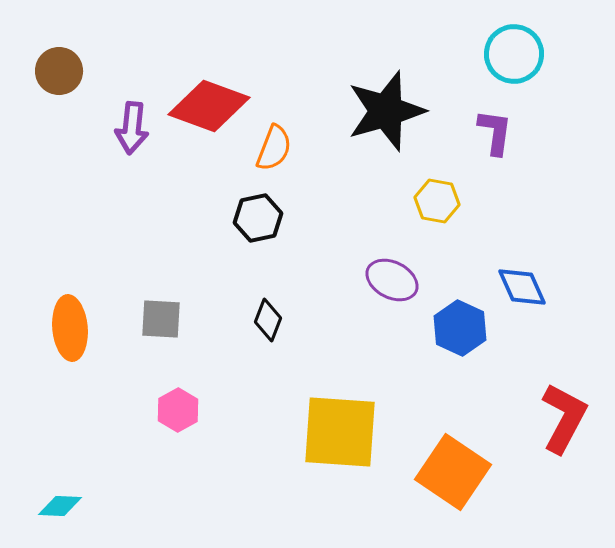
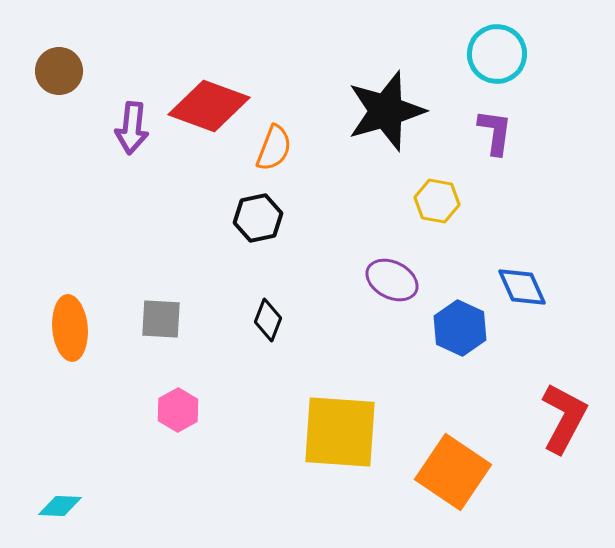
cyan circle: moved 17 px left
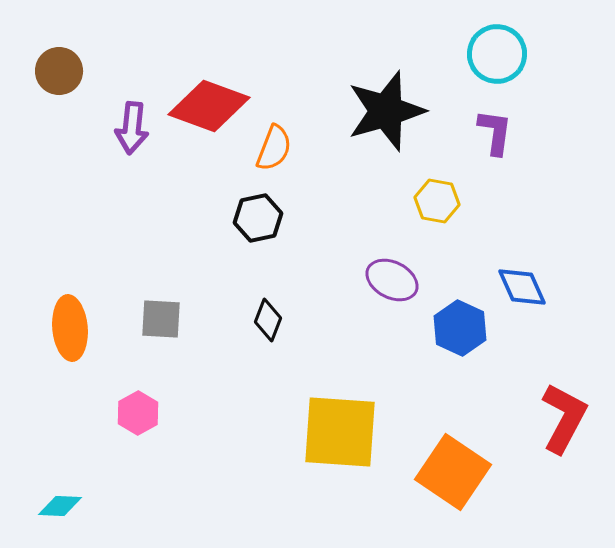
pink hexagon: moved 40 px left, 3 px down
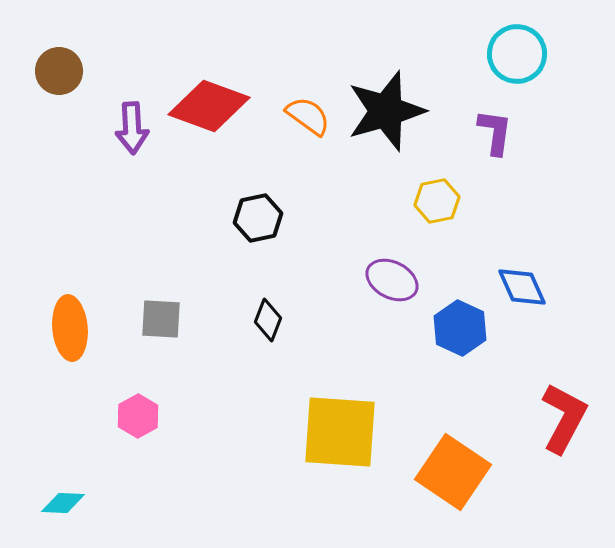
cyan circle: moved 20 px right
purple arrow: rotated 9 degrees counterclockwise
orange semicircle: moved 34 px right, 32 px up; rotated 75 degrees counterclockwise
yellow hexagon: rotated 21 degrees counterclockwise
pink hexagon: moved 3 px down
cyan diamond: moved 3 px right, 3 px up
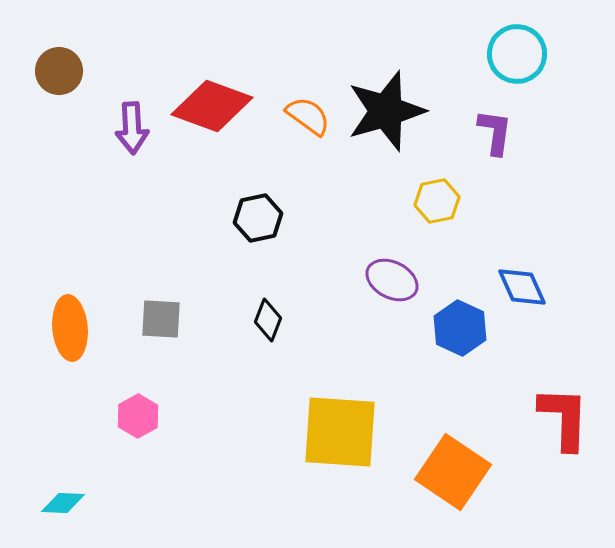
red diamond: moved 3 px right
red L-shape: rotated 26 degrees counterclockwise
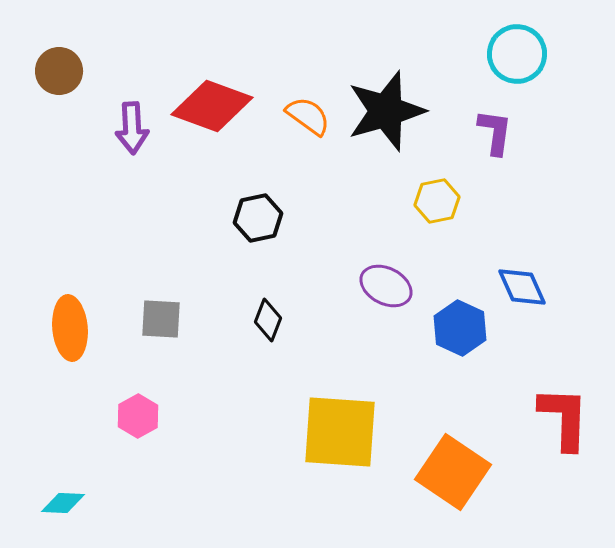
purple ellipse: moved 6 px left, 6 px down
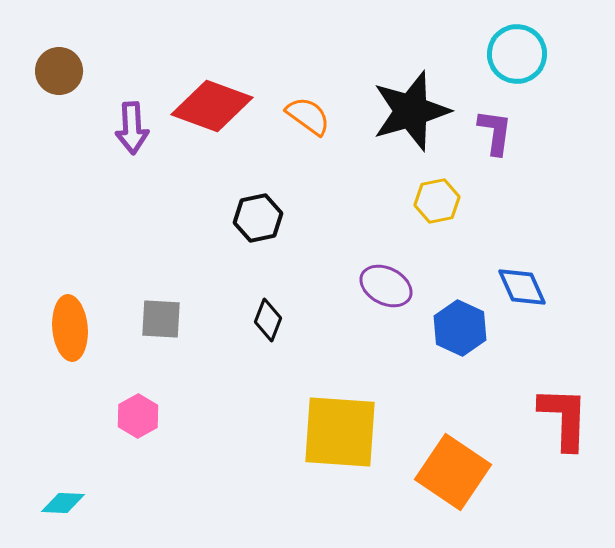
black star: moved 25 px right
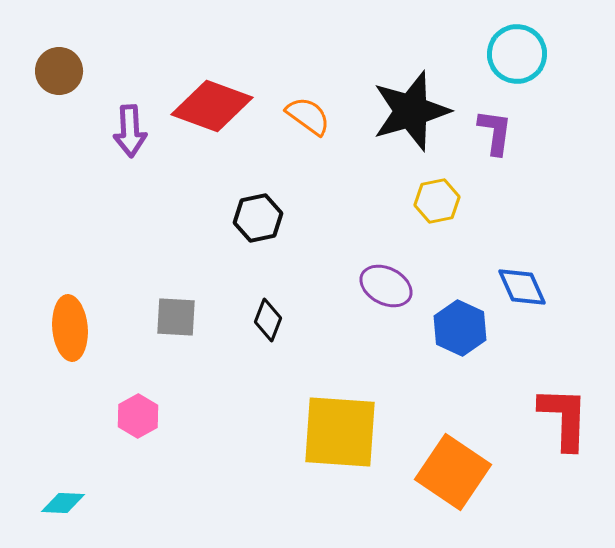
purple arrow: moved 2 px left, 3 px down
gray square: moved 15 px right, 2 px up
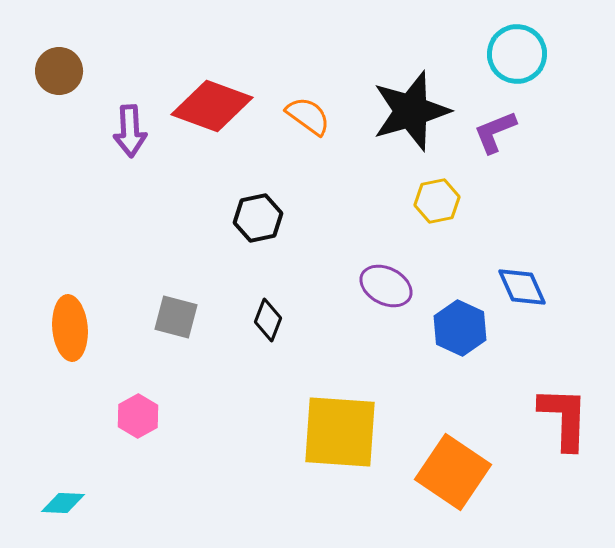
purple L-shape: rotated 120 degrees counterclockwise
gray square: rotated 12 degrees clockwise
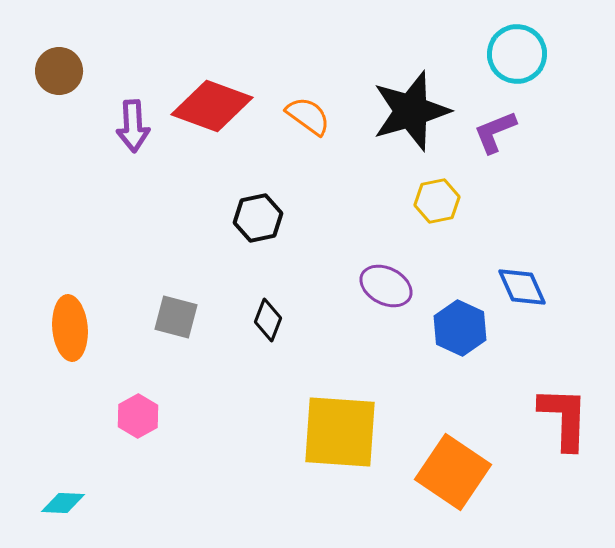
purple arrow: moved 3 px right, 5 px up
